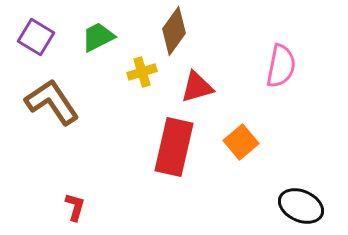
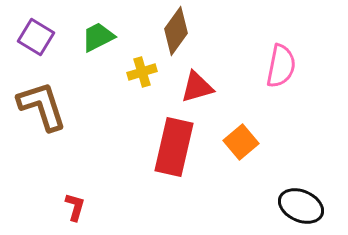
brown diamond: moved 2 px right
brown L-shape: moved 10 px left, 4 px down; rotated 16 degrees clockwise
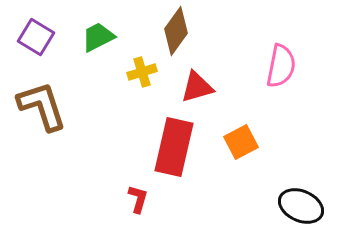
orange square: rotated 12 degrees clockwise
red L-shape: moved 63 px right, 8 px up
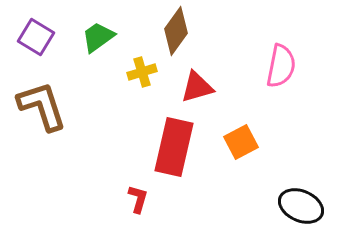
green trapezoid: rotated 9 degrees counterclockwise
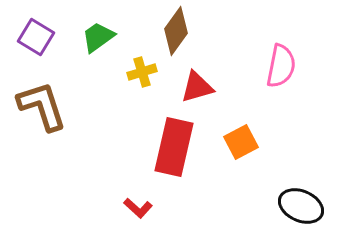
red L-shape: moved 9 px down; rotated 116 degrees clockwise
